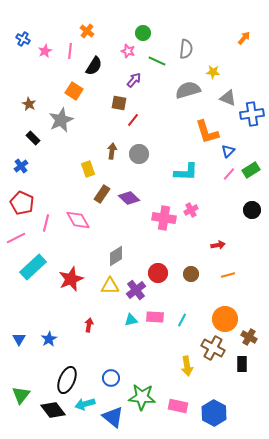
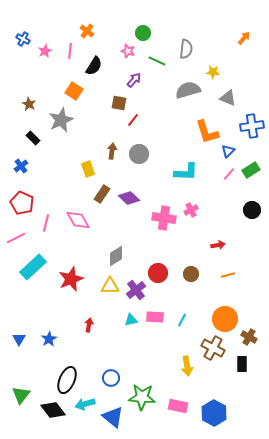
blue cross at (252, 114): moved 12 px down
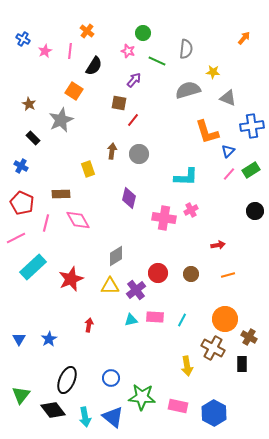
blue cross at (21, 166): rotated 24 degrees counterclockwise
cyan L-shape at (186, 172): moved 5 px down
brown rectangle at (102, 194): moved 41 px left; rotated 54 degrees clockwise
purple diamond at (129, 198): rotated 60 degrees clockwise
black circle at (252, 210): moved 3 px right, 1 px down
cyan arrow at (85, 404): moved 13 px down; rotated 84 degrees counterclockwise
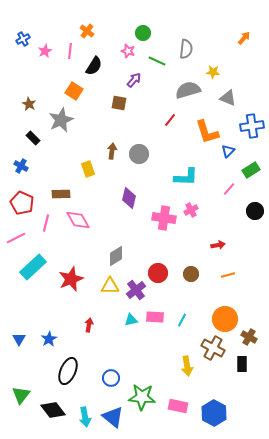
blue cross at (23, 39): rotated 32 degrees clockwise
red line at (133, 120): moved 37 px right
pink line at (229, 174): moved 15 px down
black ellipse at (67, 380): moved 1 px right, 9 px up
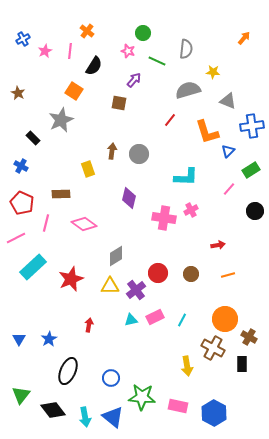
gray triangle at (228, 98): moved 3 px down
brown star at (29, 104): moved 11 px left, 11 px up
pink diamond at (78, 220): moved 6 px right, 4 px down; rotated 25 degrees counterclockwise
pink rectangle at (155, 317): rotated 30 degrees counterclockwise
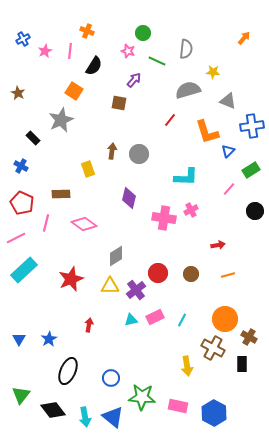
orange cross at (87, 31): rotated 16 degrees counterclockwise
cyan rectangle at (33, 267): moved 9 px left, 3 px down
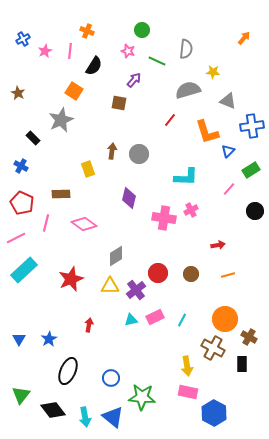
green circle at (143, 33): moved 1 px left, 3 px up
pink rectangle at (178, 406): moved 10 px right, 14 px up
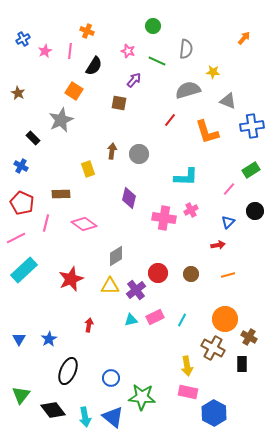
green circle at (142, 30): moved 11 px right, 4 px up
blue triangle at (228, 151): moved 71 px down
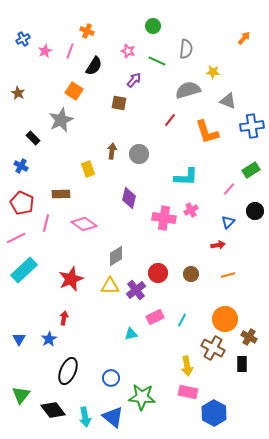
pink line at (70, 51): rotated 14 degrees clockwise
cyan triangle at (131, 320): moved 14 px down
red arrow at (89, 325): moved 25 px left, 7 px up
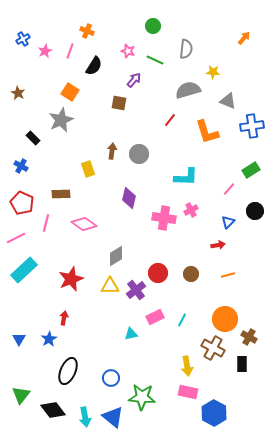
green line at (157, 61): moved 2 px left, 1 px up
orange square at (74, 91): moved 4 px left, 1 px down
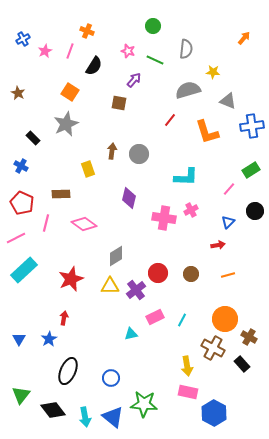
gray star at (61, 120): moved 5 px right, 4 px down
black rectangle at (242, 364): rotated 42 degrees counterclockwise
green star at (142, 397): moved 2 px right, 7 px down
